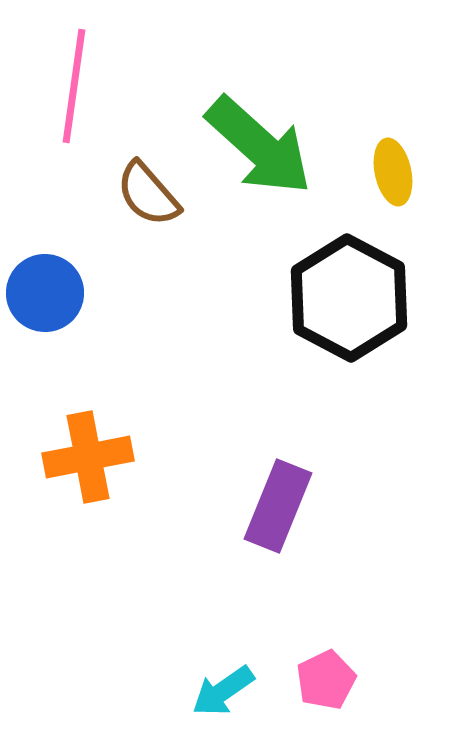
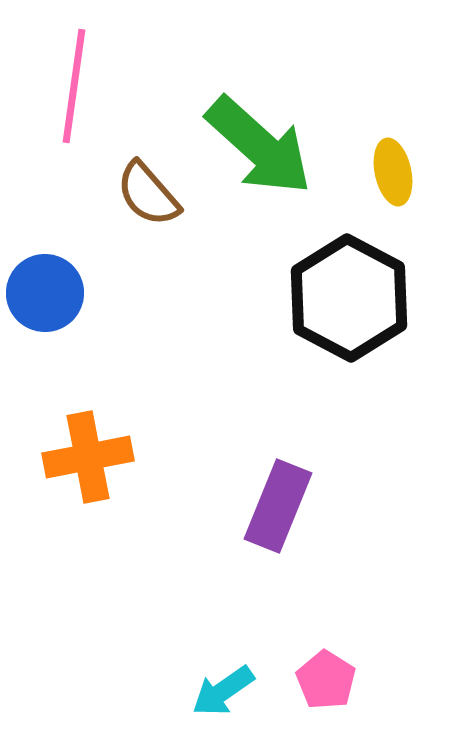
pink pentagon: rotated 14 degrees counterclockwise
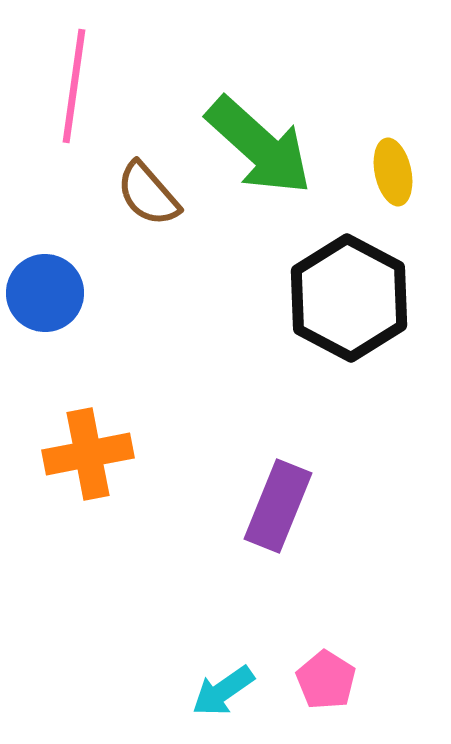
orange cross: moved 3 px up
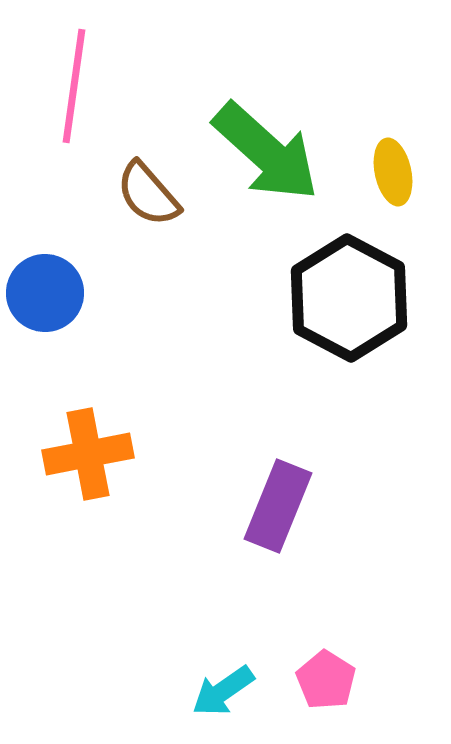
green arrow: moved 7 px right, 6 px down
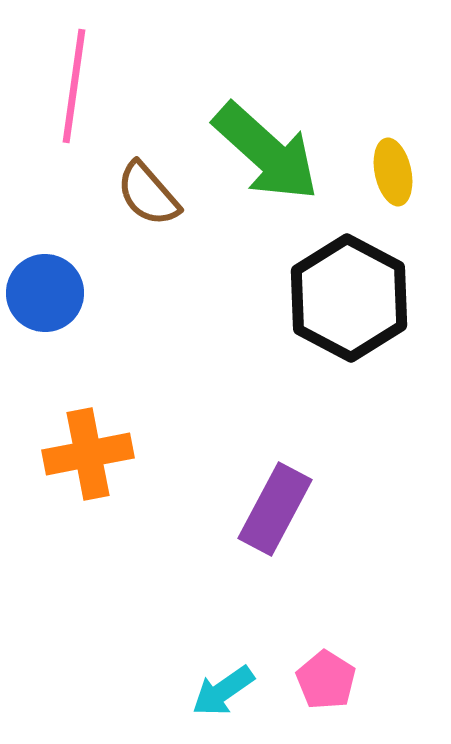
purple rectangle: moved 3 px left, 3 px down; rotated 6 degrees clockwise
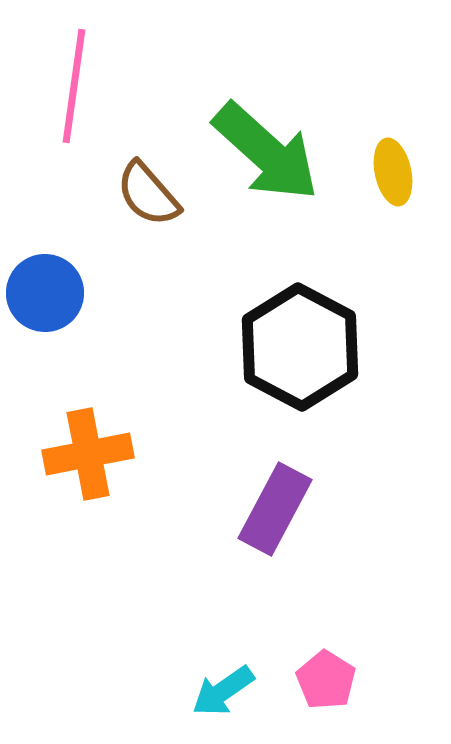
black hexagon: moved 49 px left, 49 px down
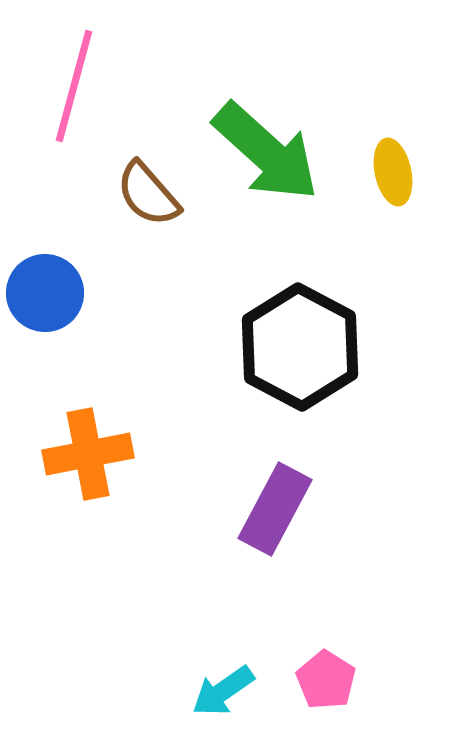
pink line: rotated 7 degrees clockwise
